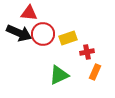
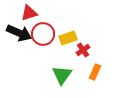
red triangle: rotated 24 degrees counterclockwise
red cross: moved 4 px left, 2 px up; rotated 24 degrees counterclockwise
green triangle: moved 3 px right; rotated 30 degrees counterclockwise
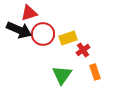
black arrow: moved 3 px up
orange rectangle: rotated 42 degrees counterclockwise
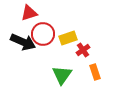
black arrow: moved 4 px right, 12 px down
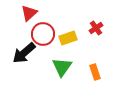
red triangle: rotated 24 degrees counterclockwise
black arrow: moved 1 px right, 11 px down; rotated 115 degrees clockwise
red cross: moved 13 px right, 22 px up
green triangle: moved 8 px up
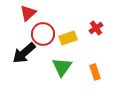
red triangle: moved 1 px left
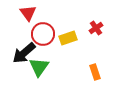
red triangle: rotated 24 degrees counterclockwise
green triangle: moved 23 px left
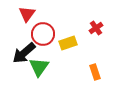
red triangle: moved 1 px left, 1 px down; rotated 12 degrees clockwise
yellow rectangle: moved 5 px down
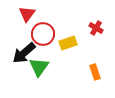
red cross: rotated 24 degrees counterclockwise
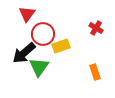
yellow rectangle: moved 7 px left, 3 px down
